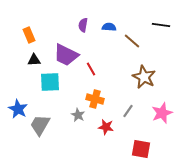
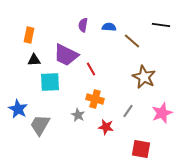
orange rectangle: rotated 35 degrees clockwise
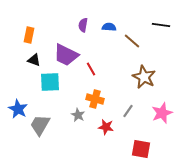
black triangle: rotated 24 degrees clockwise
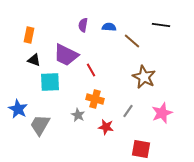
red line: moved 1 px down
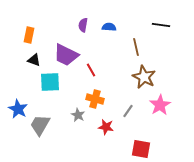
brown line: moved 4 px right, 6 px down; rotated 36 degrees clockwise
pink star: moved 2 px left, 8 px up; rotated 10 degrees counterclockwise
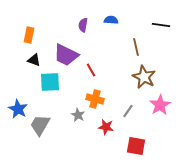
blue semicircle: moved 2 px right, 7 px up
red square: moved 5 px left, 3 px up
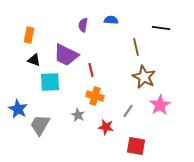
black line: moved 3 px down
red line: rotated 16 degrees clockwise
orange cross: moved 3 px up
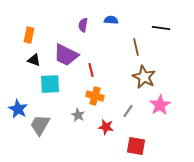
cyan square: moved 2 px down
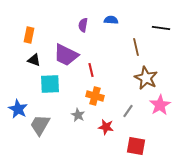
brown star: moved 2 px right, 1 px down
